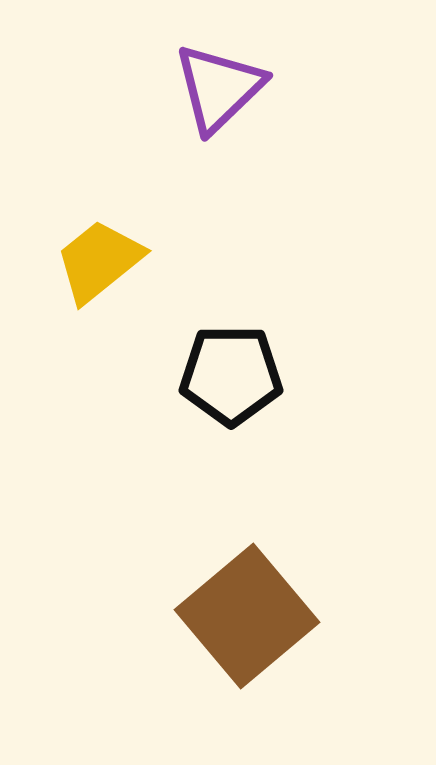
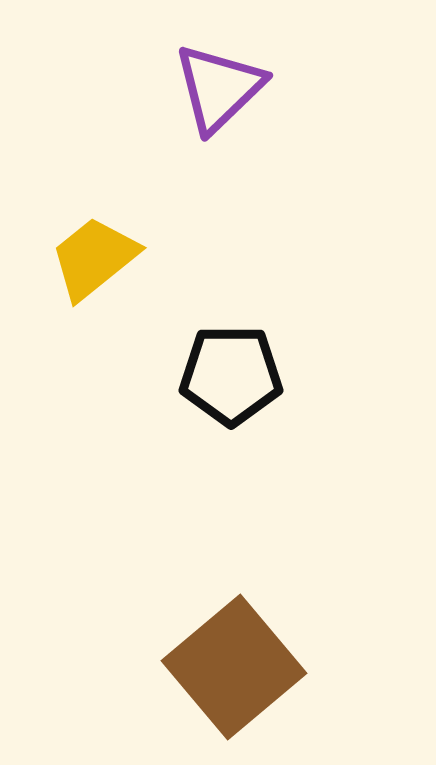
yellow trapezoid: moved 5 px left, 3 px up
brown square: moved 13 px left, 51 px down
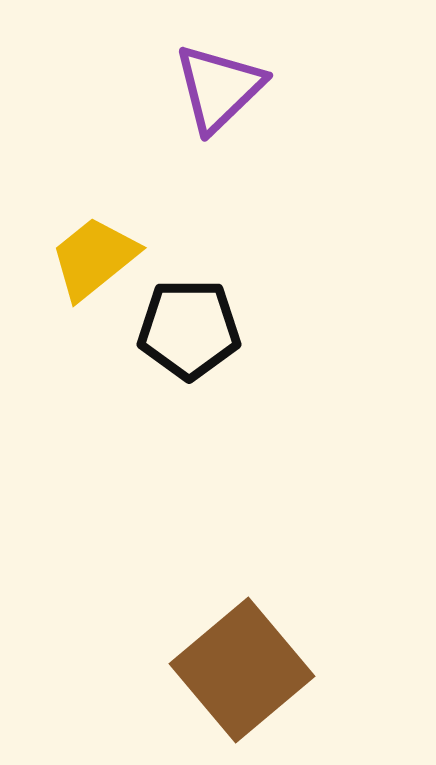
black pentagon: moved 42 px left, 46 px up
brown square: moved 8 px right, 3 px down
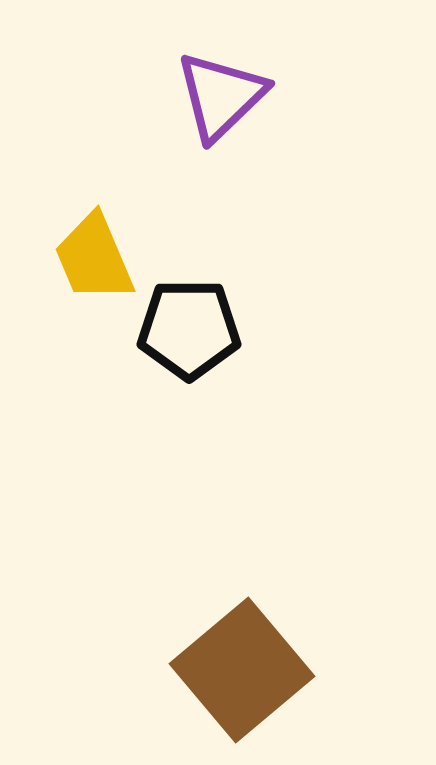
purple triangle: moved 2 px right, 8 px down
yellow trapezoid: rotated 74 degrees counterclockwise
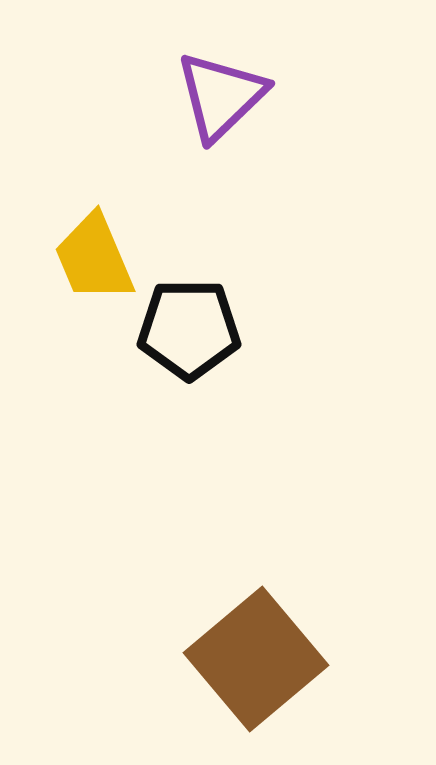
brown square: moved 14 px right, 11 px up
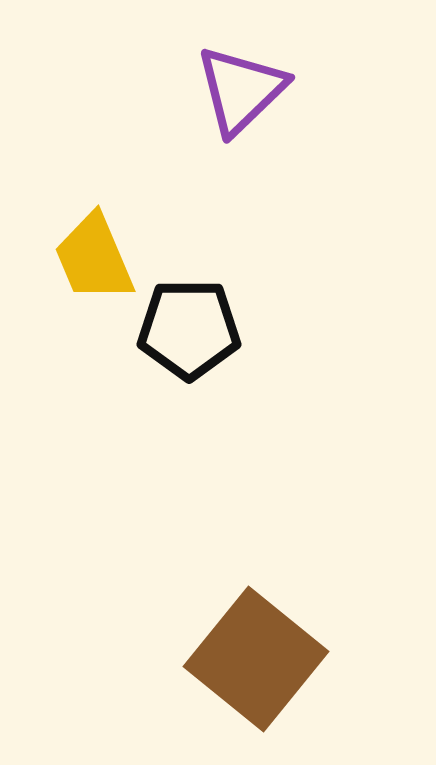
purple triangle: moved 20 px right, 6 px up
brown square: rotated 11 degrees counterclockwise
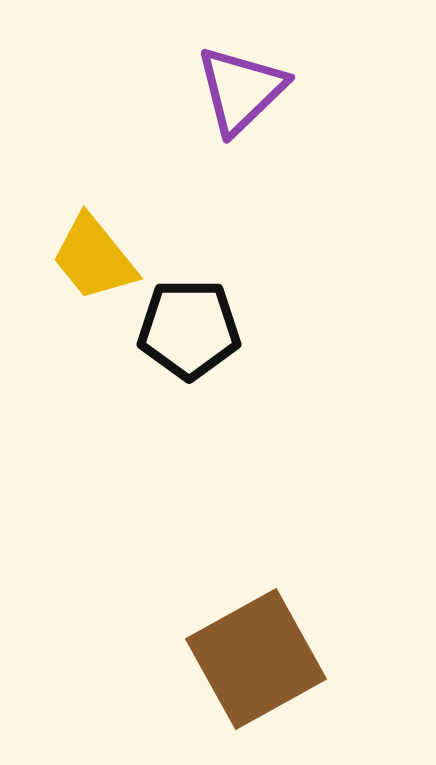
yellow trapezoid: rotated 16 degrees counterclockwise
brown square: rotated 22 degrees clockwise
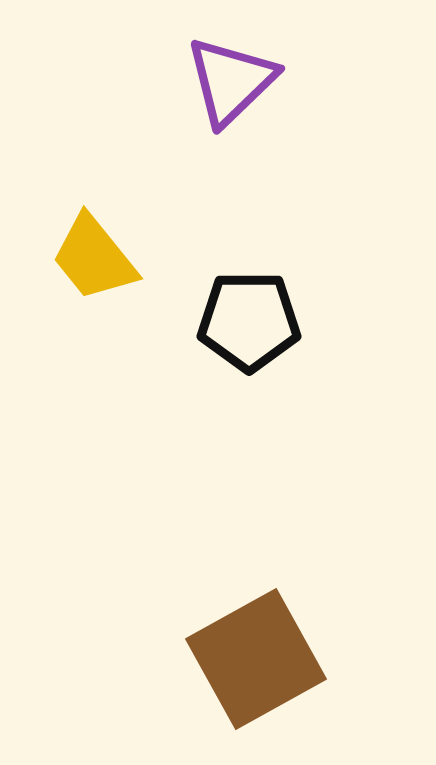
purple triangle: moved 10 px left, 9 px up
black pentagon: moved 60 px right, 8 px up
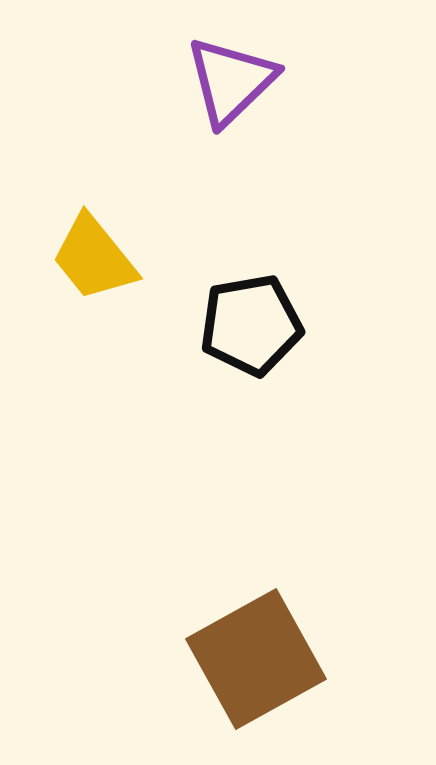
black pentagon: moved 2 px right, 4 px down; rotated 10 degrees counterclockwise
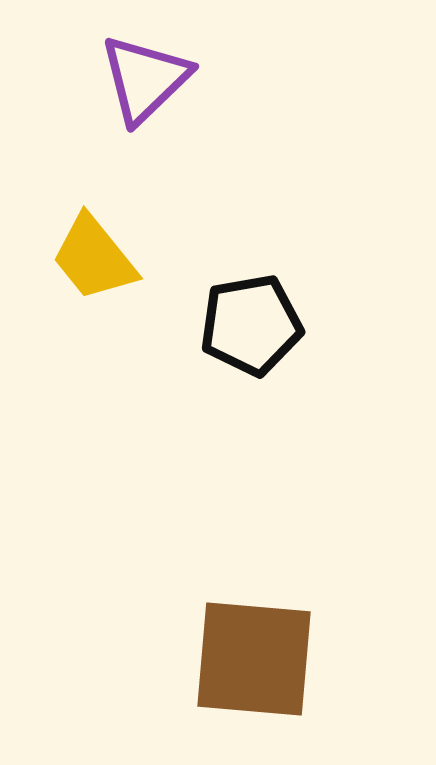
purple triangle: moved 86 px left, 2 px up
brown square: moved 2 px left; rotated 34 degrees clockwise
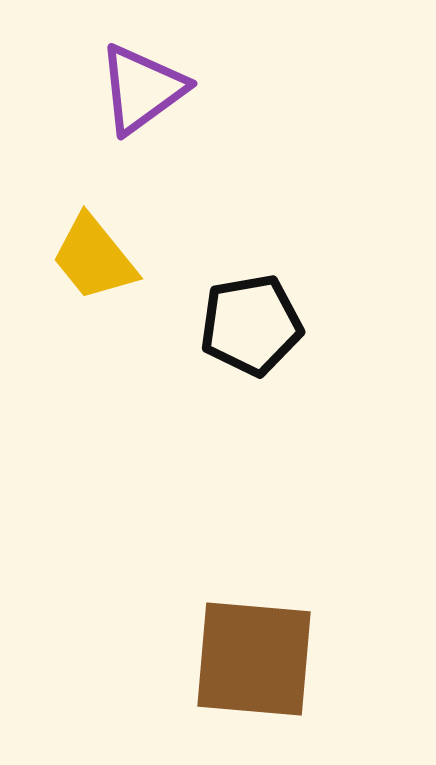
purple triangle: moved 3 px left, 10 px down; rotated 8 degrees clockwise
